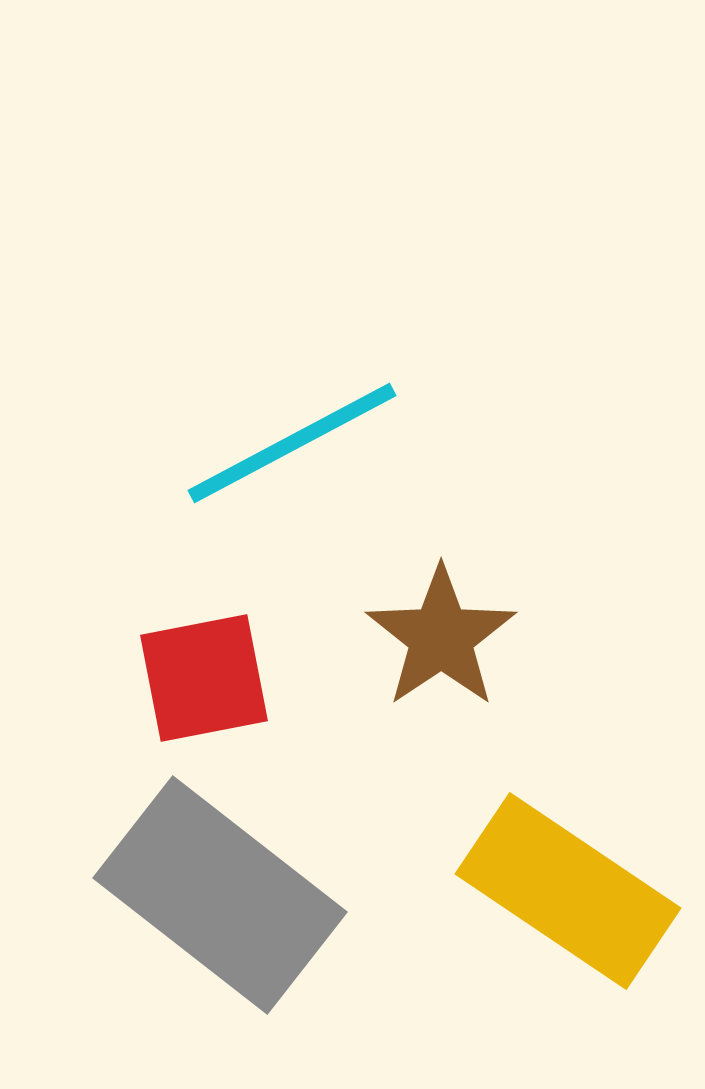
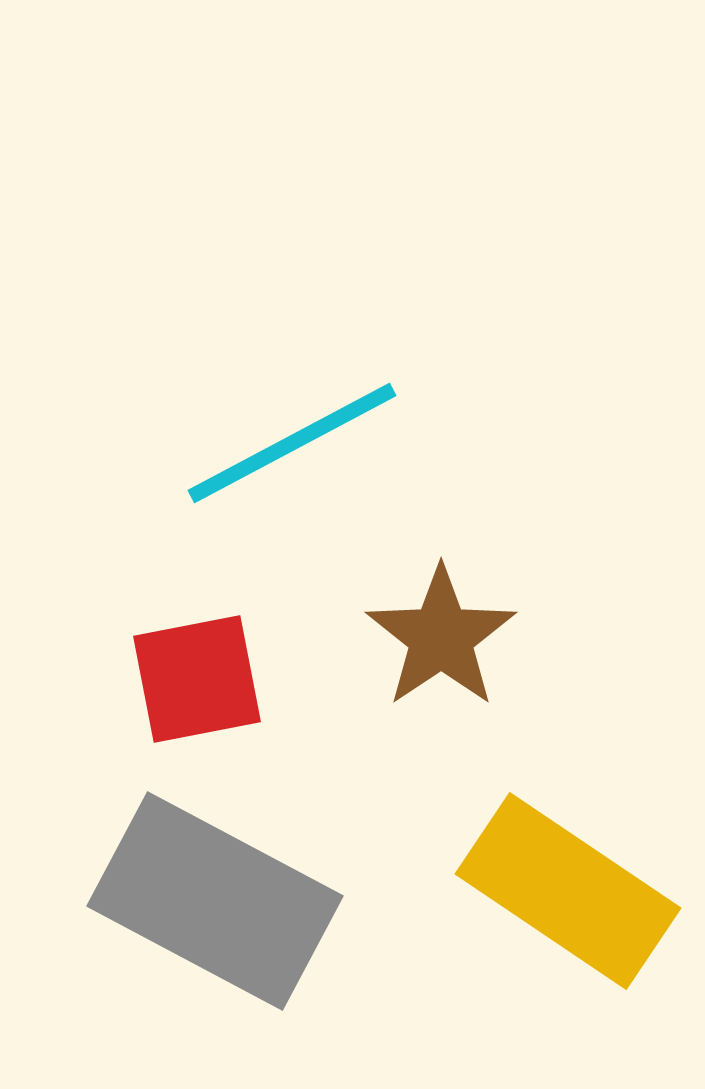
red square: moved 7 px left, 1 px down
gray rectangle: moved 5 px left, 6 px down; rotated 10 degrees counterclockwise
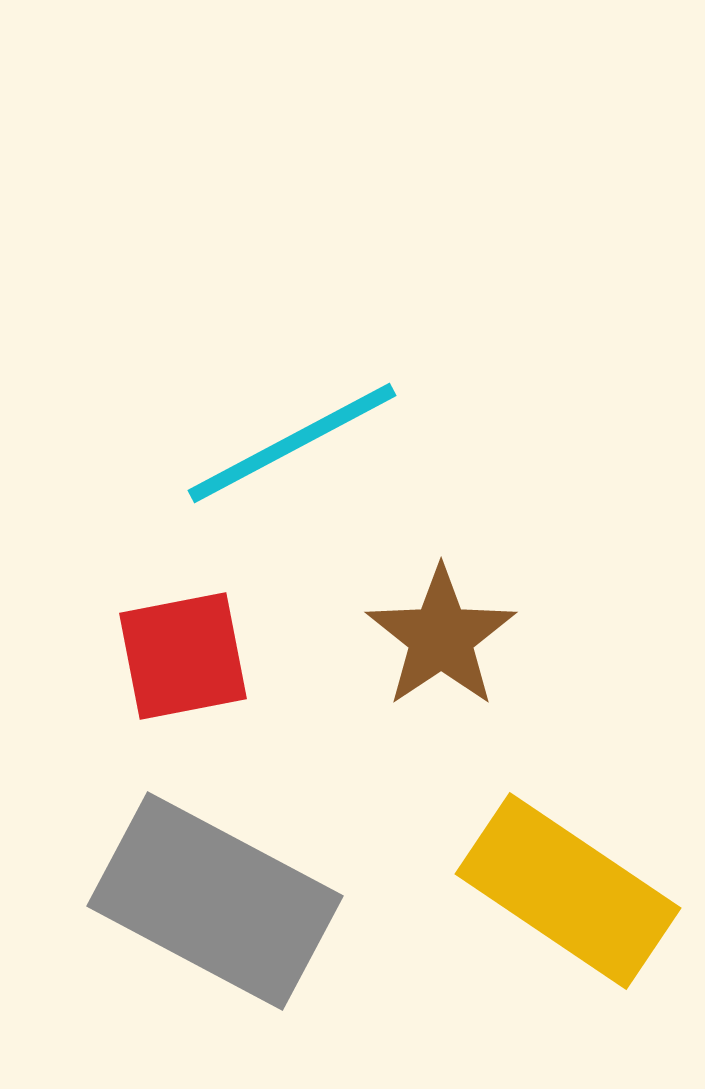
red square: moved 14 px left, 23 px up
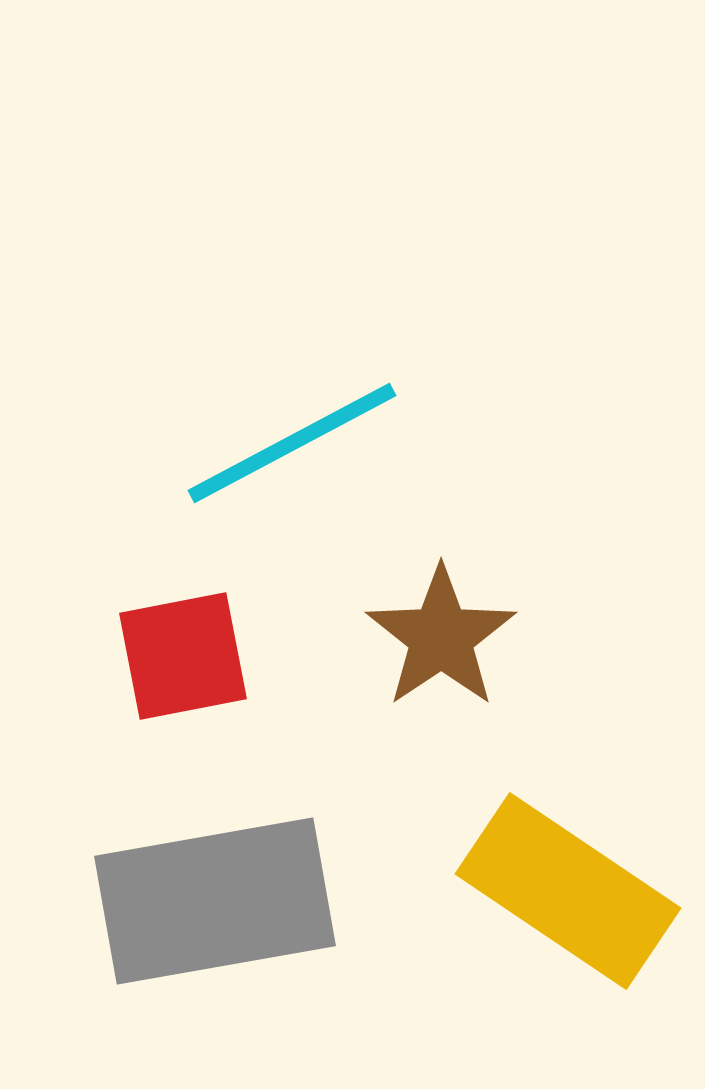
gray rectangle: rotated 38 degrees counterclockwise
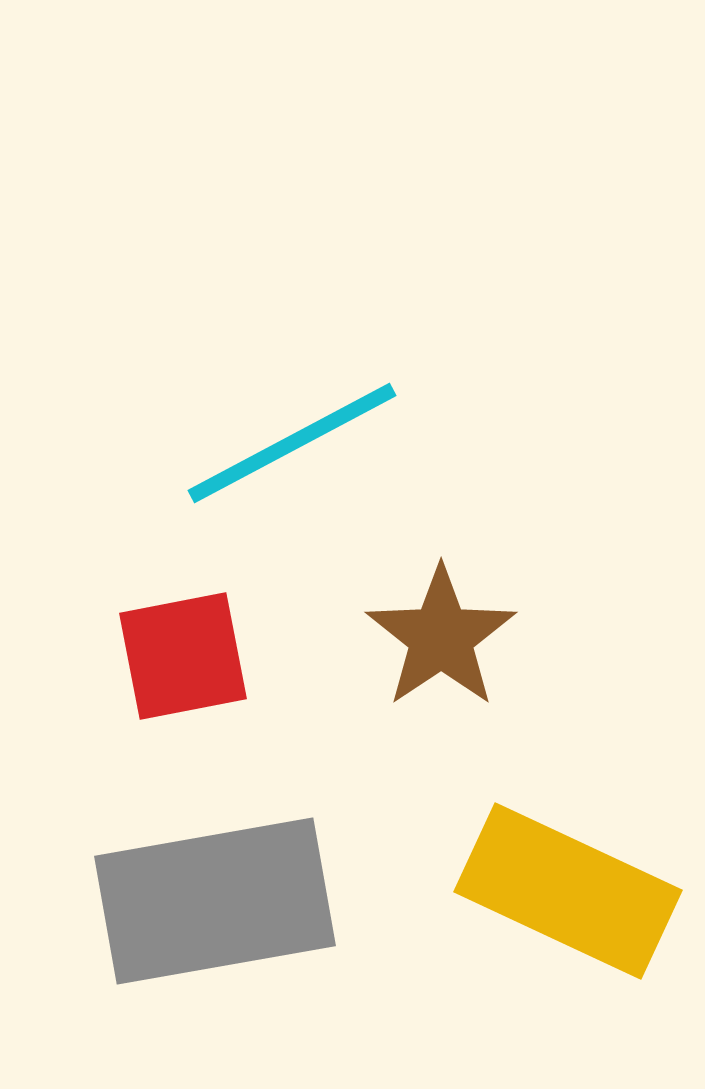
yellow rectangle: rotated 9 degrees counterclockwise
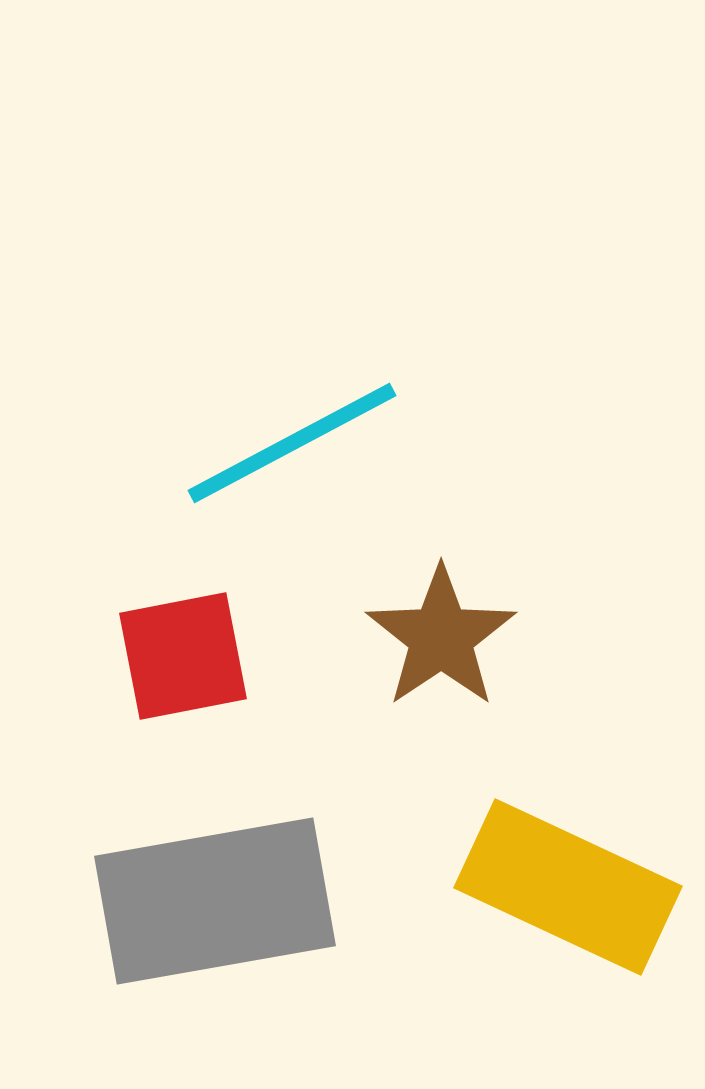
yellow rectangle: moved 4 px up
